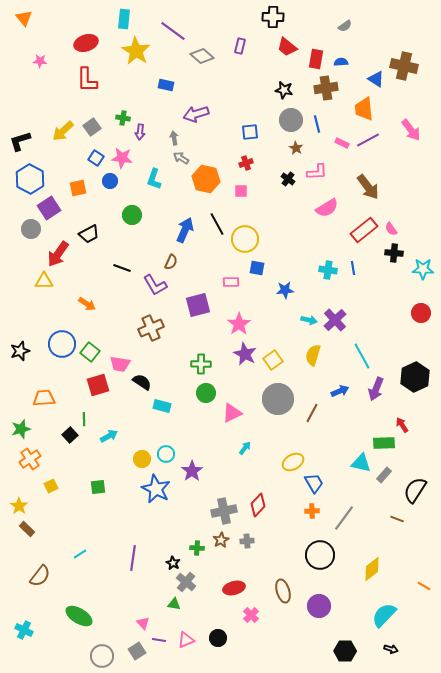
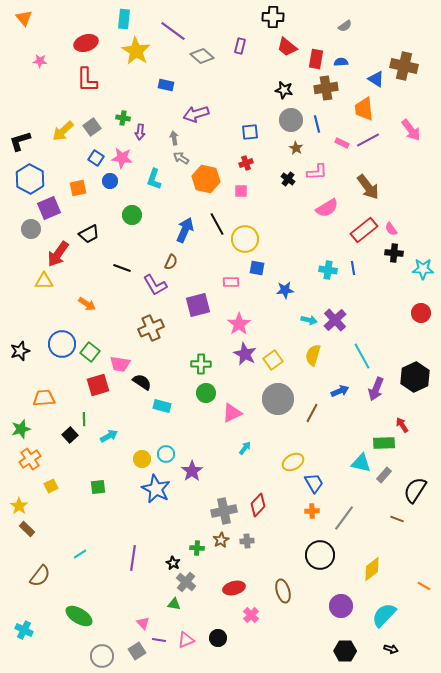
purple square at (49, 208): rotated 10 degrees clockwise
purple circle at (319, 606): moved 22 px right
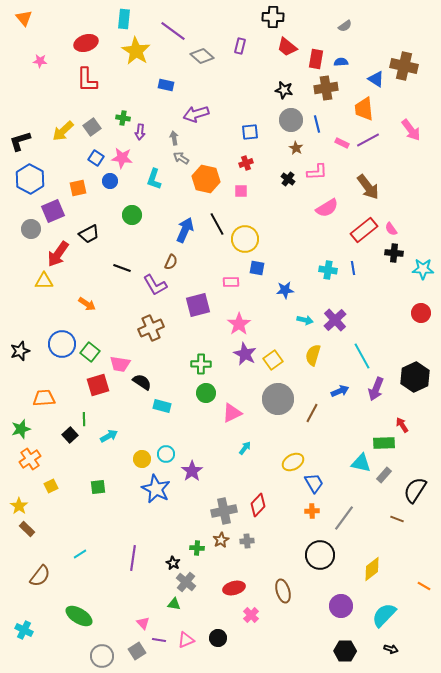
purple square at (49, 208): moved 4 px right, 3 px down
cyan arrow at (309, 320): moved 4 px left
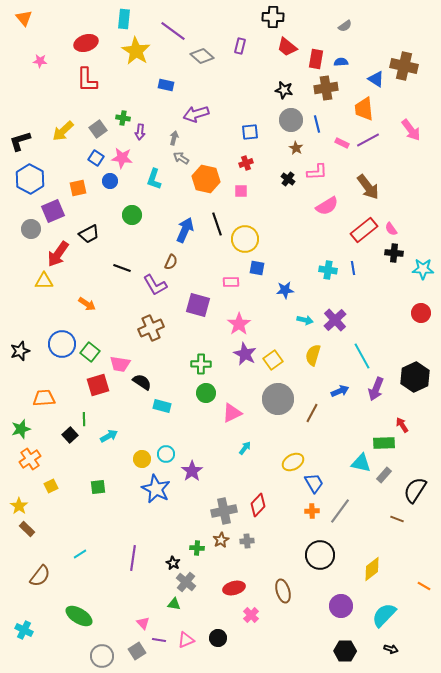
gray square at (92, 127): moved 6 px right, 2 px down
gray arrow at (174, 138): rotated 24 degrees clockwise
pink semicircle at (327, 208): moved 2 px up
black line at (217, 224): rotated 10 degrees clockwise
purple square at (198, 305): rotated 30 degrees clockwise
gray line at (344, 518): moved 4 px left, 7 px up
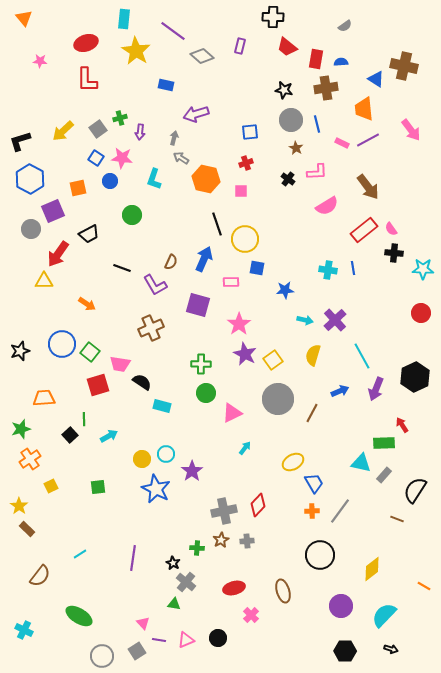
green cross at (123, 118): moved 3 px left; rotated 24 degrees counterclockwise
blue arrow at (185, 230): moved 19 px right, 29 px down
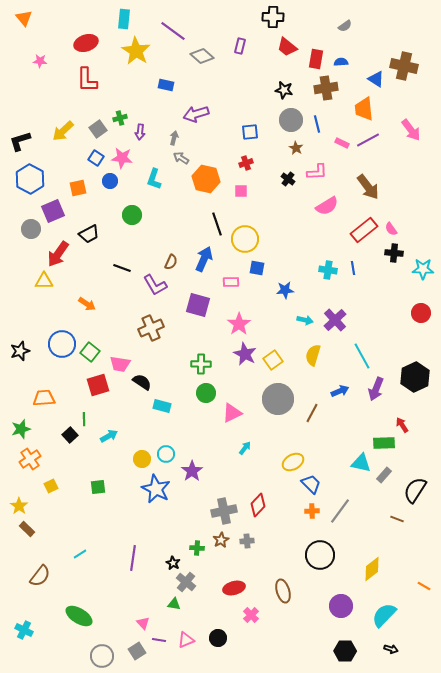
blue trapezoid at (314, 483): moved 3 px left, 1 px down; rotated 15 degrees counterclockwise
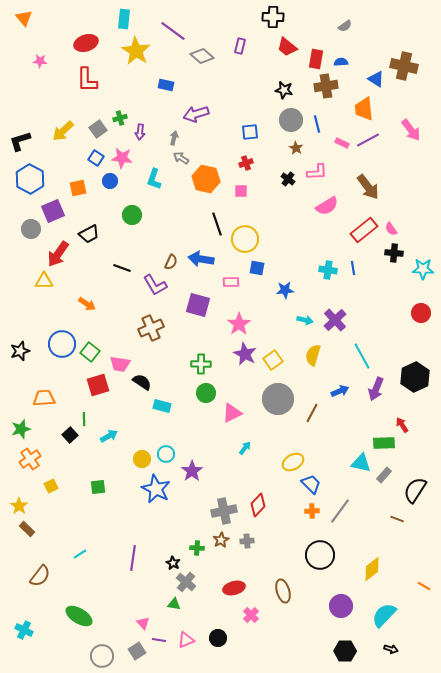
brown cross at (326, 88): moved 2 px up
blue arrow at (204, 259): moved 3 px left; rotated 105 degrees counterclockwise
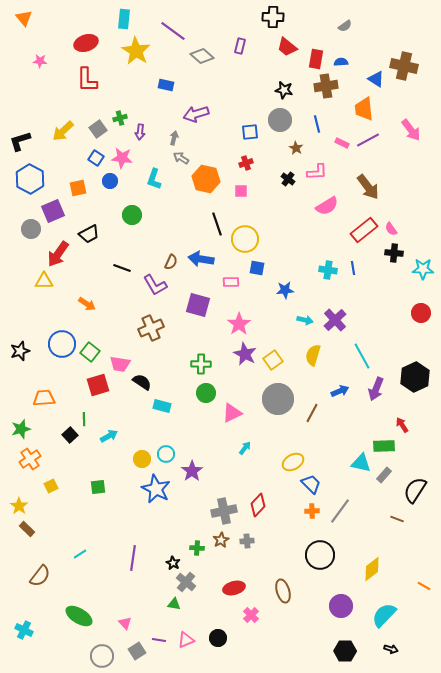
gray circle at (291, 120): moved 11 px left
green rectangle at (384, 443): moved 3 px down
pink triangle at (143, 623): moved 18 px left
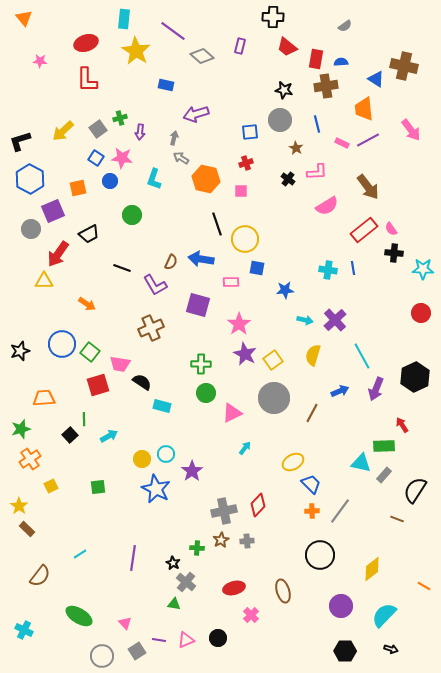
gray circle at (278, 399): moved 4 px left, 1 px up
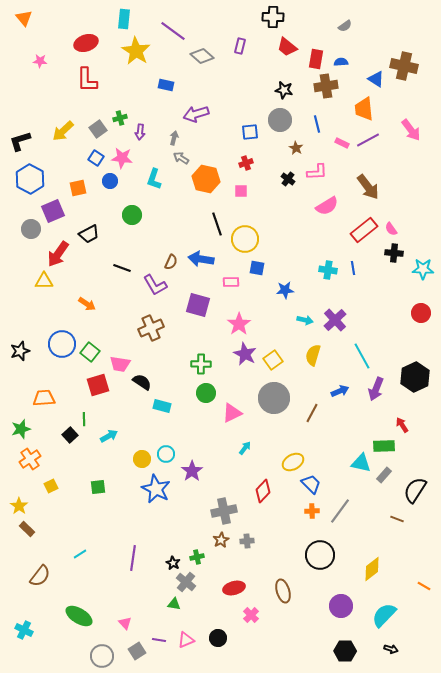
red diamond at (258, 505): moved 5 px right, 14 px up
green cross at (197, 548): moved 9 px down; rotated 16 degrees counterclockwise
